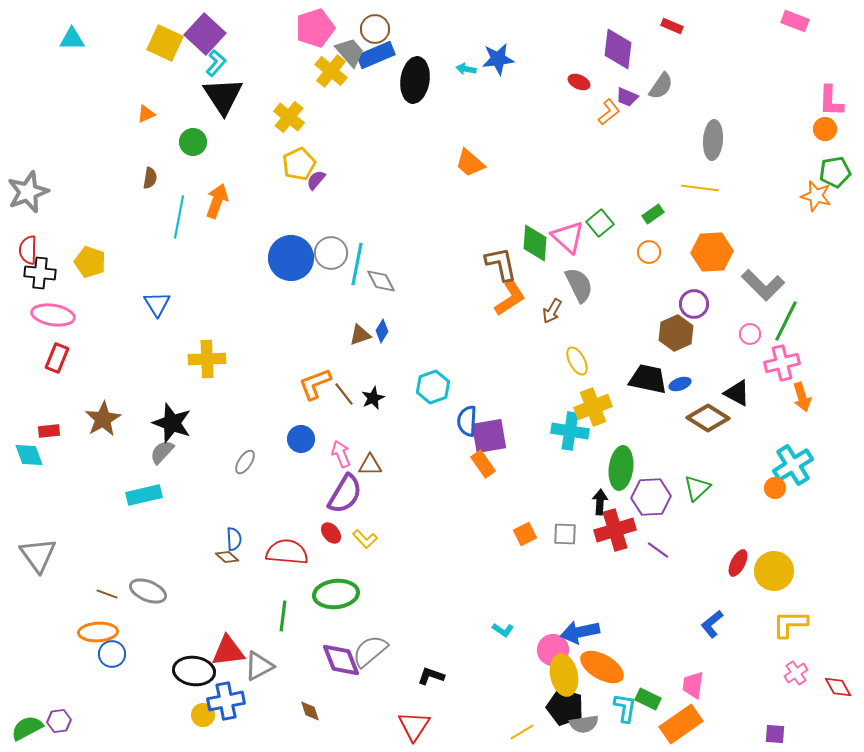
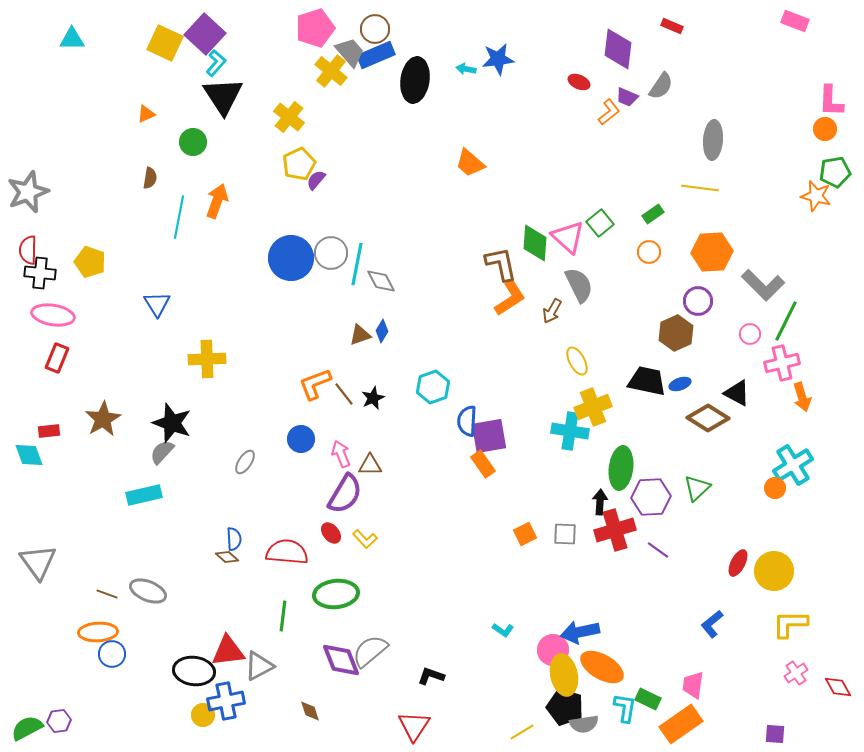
purple circle at (694, 304): moved 4 px right, 3 px up
black trapezoid at (648, 379): moved 1 px left, 2 px down
gray triangle at (38, 555): moved 7 px down
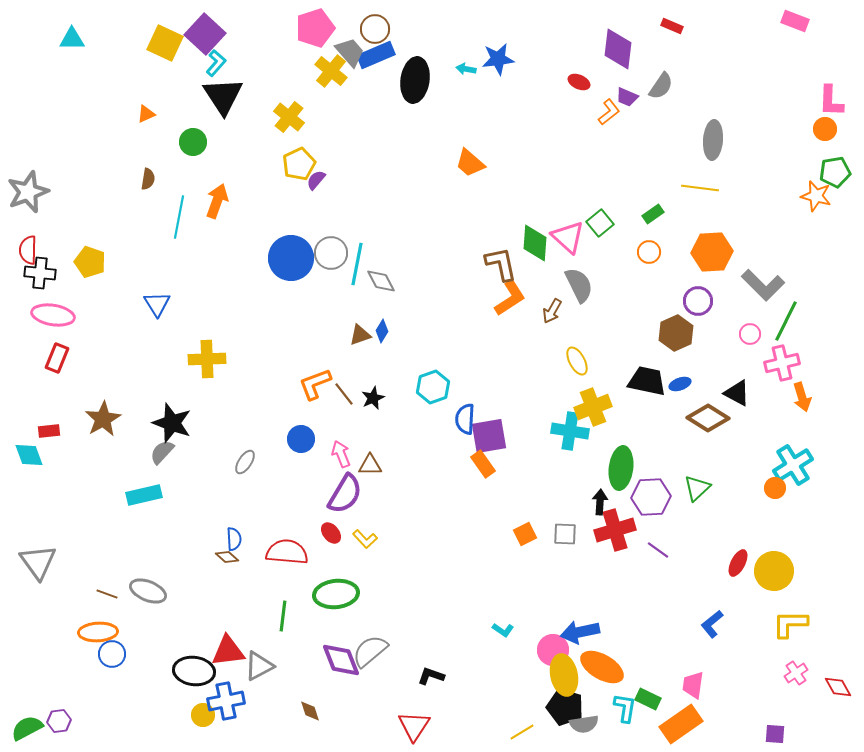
brown semicircle at (150, 178): moved 2 px left, 1 px down
blue semicircle at (467, 421): moved 2 px left, 2 px up
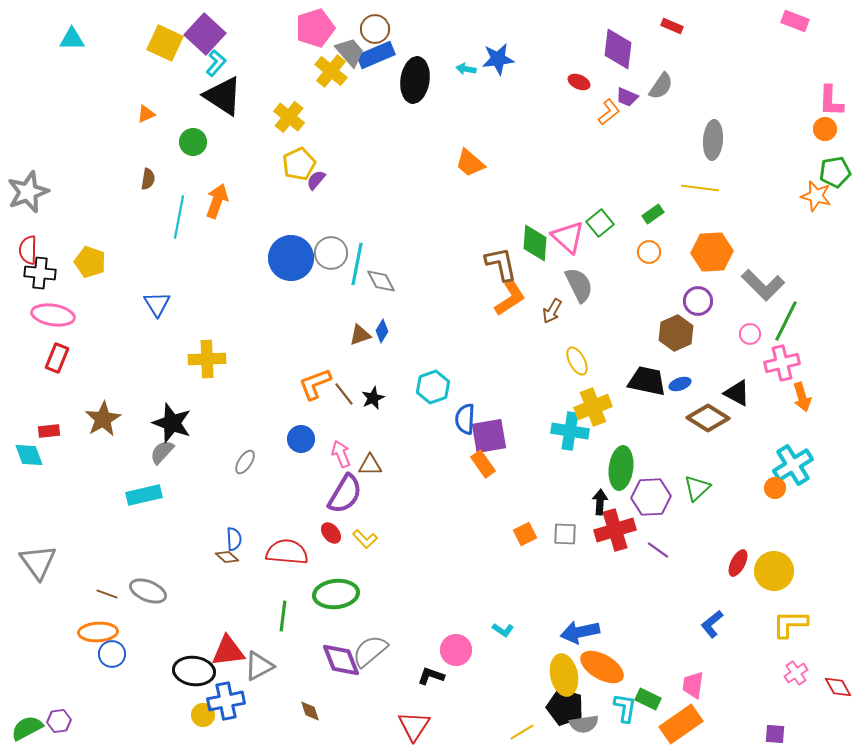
black triangle at (223, 96): rotated 24 degrees counterclockwise
pink circle at (553, 650): moved 97 px left
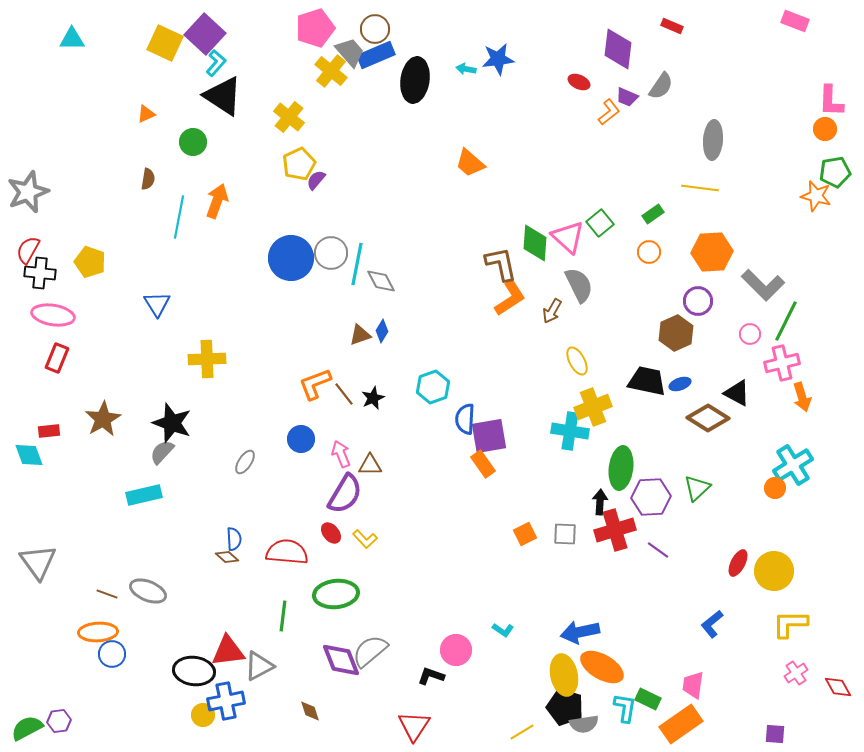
red semicircle at (28, 250): rotated 28 degrees clockwise
